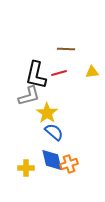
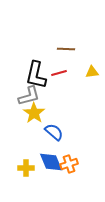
yellow star: moved 13 px left
blue diamond: moved 1 px left, 2 px down; rotated 10 degrees counterclockwise
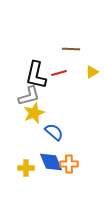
brown line: moved 5 px right
yellow triangle: rotated 24 degrees counterclockwise
yellow star: rotated 15 degrees clockwise
orange cross: rotated 18 degrees clockwise
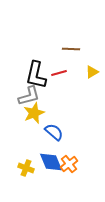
orange cross: rotated 36 degrees counterclockwise
yellow cross: rotated 21 degrees clockwise
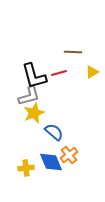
brown line: moved 2 px right, 3 px down
black L-shape: moved 2 px left, 1 px down; rotated 28 degrees counterclockwise
orange cross: moved 9 px up
yellow cross: rotated 28 degrees counterclockwise
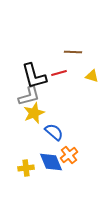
yellow triangle: moved 4 px down; rotated 48 degrees clockwise
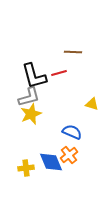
yellow triangle: moved 28 px down
gray L-shape: moved 1 px down
yellow star: moved 3 px left, 1 px down
blue semicircle: moved 18 px right; rotated 18 degrees counterclockwise
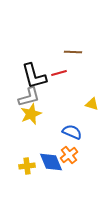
yellow cross: moved 1 px right, 2 px up
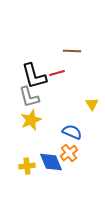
brown line: moved 1 px left, 1 px up
red line: moved 2 px left
gray L-shape: rotated 90 degrees clockwise
yellow triangle: rotated 40 degrees clockwise
yellow star: moved 6 px down
orange cross: moved 2 px up
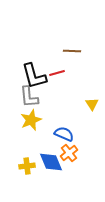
gray L-shape: rotated 10 degrees clockwise
blue semicircle: moved 8 px left, 2 px down
